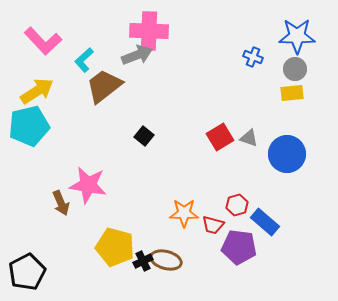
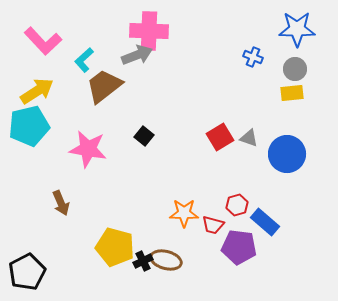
blue star: moved 7 px up
pink star: moved 36 px up
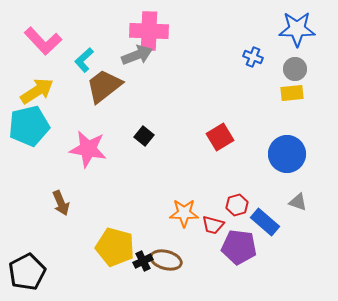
gray triangle: moved 49 px right, 64 px down
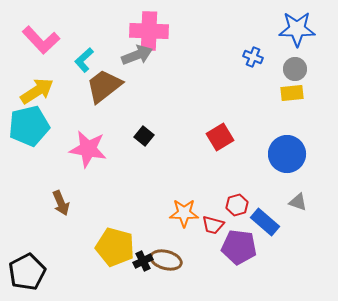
pink L-shape: moved 2 px left, 1 px up
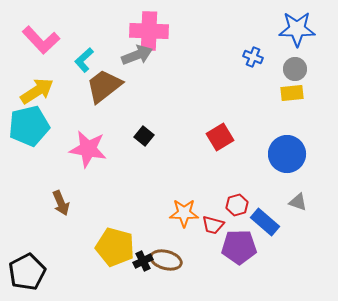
purple pentagon: rotated 8 degrees counterclockwise
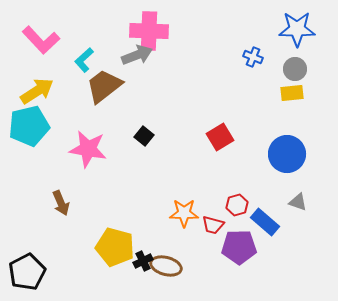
brown ellipse: moved 6 px down
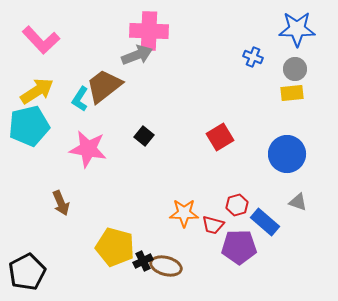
cyan L-shape: moved 4 px left, 39 px down; rotated 15 degrees counterclockwise
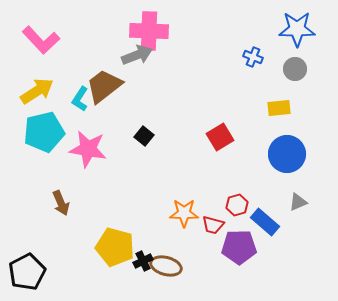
yellow rectangle: moved 13 px left, 15 px down
cyan pentagon: moved 15 px right, 6 px down
gray triangle: rotated 42 degrees counterclockwise
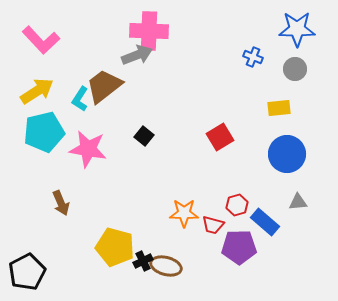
gray triangle: rotated 18 degrees clockwise
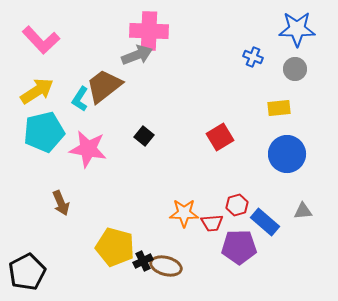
gray triangle: moved 5 px right, 9 px down
red trapezoid: moved 1 px left, 2 px up; rotated 20 degrees counterclockwise
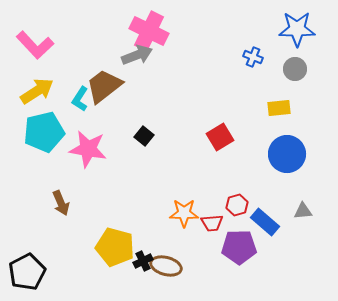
pink cross: rotated 24 degrees clockwise
pink L-shape: moved 6 px left, 5 px down
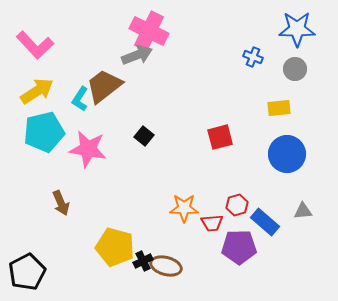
red square: rotated 16 degrees clockwise
orange star: moved 5 px up
